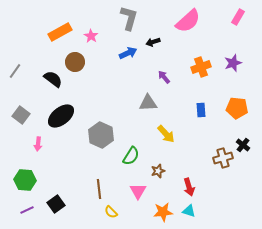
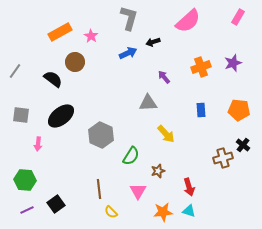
orange pentagon: moved 2 px right, 2 px down
gray square: rotated 30 degrees counterclockwise
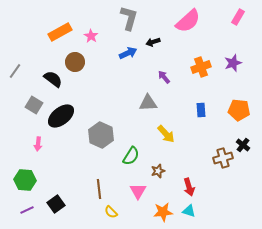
gray square: moved 13 px right, 10 px up; rotated 24 degrees clockwise
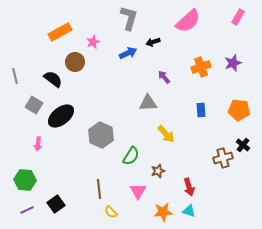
pink star: moved 2 px right, 6 px down; rotated 16 degrees clockwise
gray line: moved 5 px down; rotated 49 degrees counterclockwise
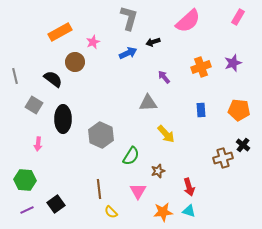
black ellipse: moved 2 px right, 3 px down; rotated 52 degrees counterclockwise
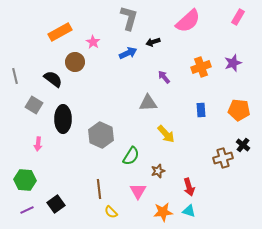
pink star: rotated 16 degrees counterclockwise
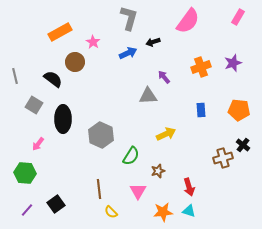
pink semicircle: rotated 12 degrees counterclockwise
gray triangle: moved 7 px up
yellow arrow: rotated 72 degrees counterclockwise
pink arrow: rotated 32 degrees clockwise
green hexagon: moved 7 px up
purple line: rotated 24 degrees counterclockwise
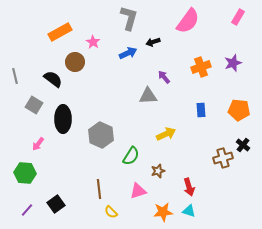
pink triangle: rotated 42 degrees clockwise
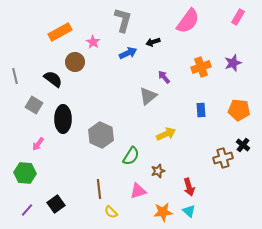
gray L-shape: moved 6 px left, 2 px down
gray triangle: rotated 36 degrees counterclockwise
cyan triangle: rotated 24 degrees clockwise
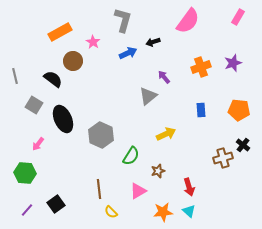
brown circle: moved 2 px left, 1 px up
black ellipse: rotated 24 degrees counterclockwise
pink triangle: rotated 12 degrees counterclockwise
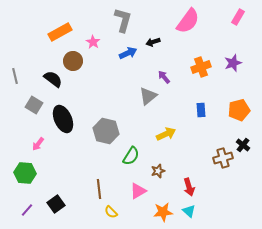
orange pentagon: rotated 20 degrees counterclockwise
gray hexagon: moved 5 px right, 4 px up; rotated 10 degrees counterclockwise
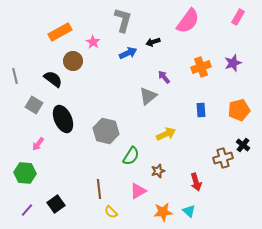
red arrow: moved 7 px right, 5 px up
